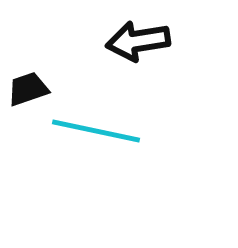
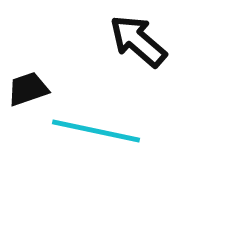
black arrow: rotated 50 degrees clockwise
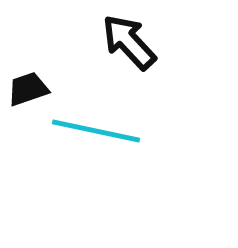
black arrow: moved 9 px left, 1 px down; rotated 6 degrees clockwise
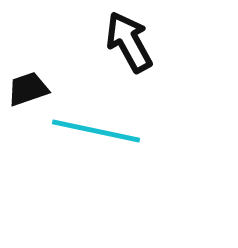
black arrow: rotated 14 degrees clockwise
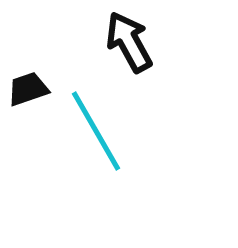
cyan line: rotated 48 degrees clockwise
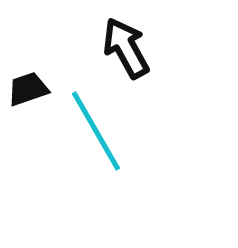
black arrow: moved 3 px left, 6 px down
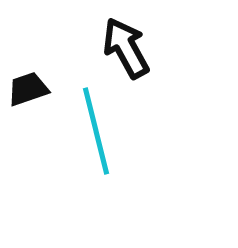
cyan line: rotated 16 degrees clockwise
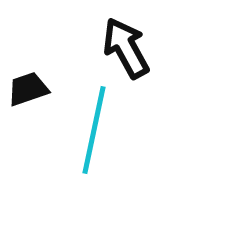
cyan line: moved 2 px left, 1 px up; rotated 26 degrees clockwise
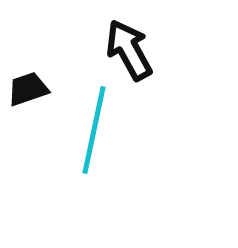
black arrow: moved 3 px right, 2 px down
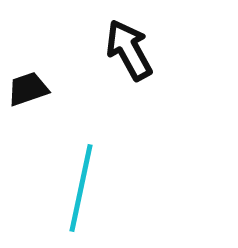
cyan line: moved 13 px left, 58 px down
